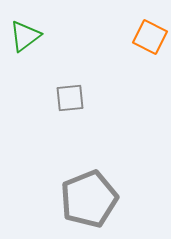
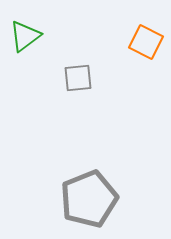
orange square: moved 4 px left, 5 px down
gray square: moved 8 px right, 20 px up
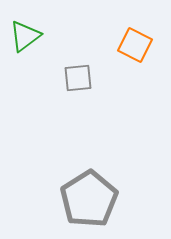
orange square: moved 11 px left, 3 px down
gray pentagon: rotated 10 degrees counterclockwise
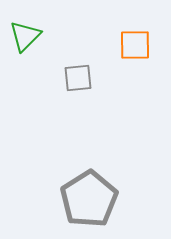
green triangle: rotated 8 degrees counterclockwise
orange square: rotated 28 degrees counterclockwise
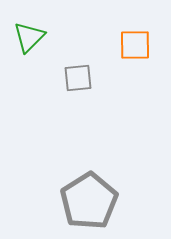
green triangle: moved 4 px right, 1 px down
gray pentagon: moved 2 px down
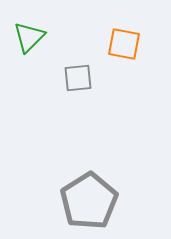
orange square: moved 11 px left, 1 px up; rotated 12 degrees clockwise
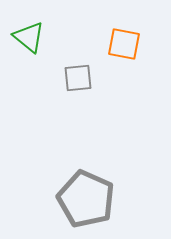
green triangle: rotated 36 degrees counterclockwise
gray pentagon: moved 3 px left, 2 px up; rotated 16 degrees counterclockwise
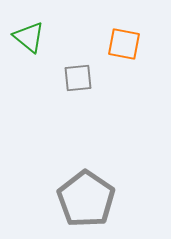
gray pentagon: rotated 10 degrees clockwise
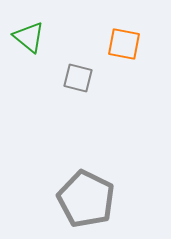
gray square: rotated 20 degrees clockwise
gray pentagon: rotated 8 degrees counterclockwise
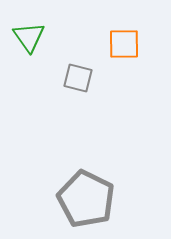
green triangle: rotated 16 degrees clockwise
orange square: rotated 12 degrees counterclockwise
